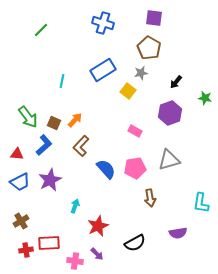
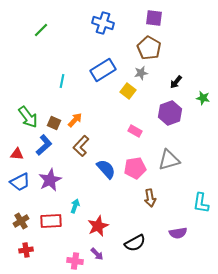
green star: moved 2 px left
red rectangle: moved 2 px right, 22 px up
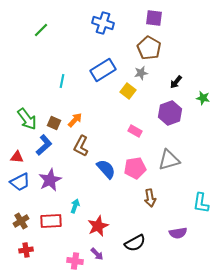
green arrow: moved 1 px left, 2 px down
brown L-shape: rotated 15 degrees counterclockwise
red triangle: moved 3 px down
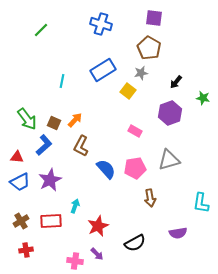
blue cross: moved 2 px left, 1 px down
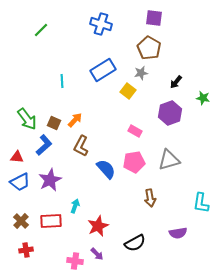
cyan line: rotated 16 degrees counterclockwise
pink pentagon: moved 1 px left, 6 px up
brown cross: rotated 14 degrees counterclockwise
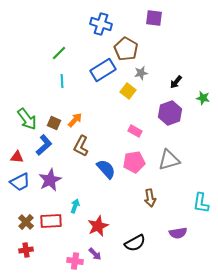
green line: moved 18 px right, 23 px down
brown pentagon: moved 23 px left, 1 px down
brown cross: moved 5 px right, 1 px down
purple arrow: moved 2 px left
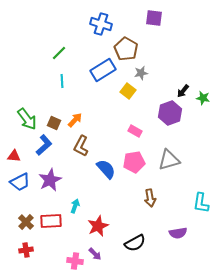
black arrow: moved 7 px right, 9 px down
red triangle: moved 3 px left, 1 px up
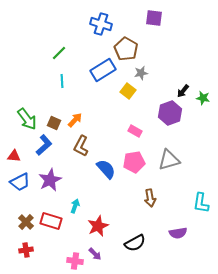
red rectangle: rotated 20 degrees clockwise
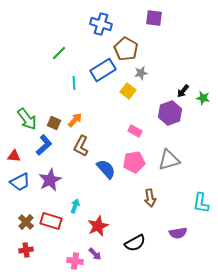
cyan line: moved 12 px right, 2 px down
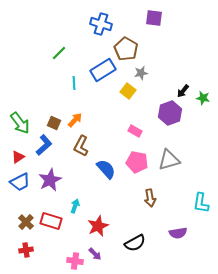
green arrow: moved 7 px left, 4 px down
red triangle: moved 4 px right, 1 px down; rotated 40 degrees counterclockwise
pink pentagon: moved 3 px right; rotated 20 degrees clockwise
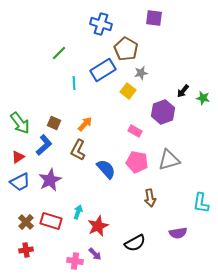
purple hexagon: moved 7 px left, 1 px up
orange arrow: moved 10 px right, 4 px down
brown L-shape: moved 3 px left, 4 px down
cyan arrow: moved 3 px right, 6 px down
